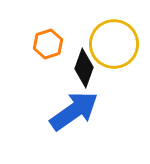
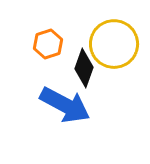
blue arrow: moved 9 px left, 6 px up; rotated 63 degrees clockwise
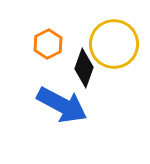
orange hexagon: rotated 8 degrees counterclockwise
blue arrow: moved 3 px left
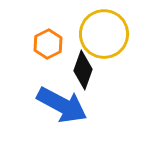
yellow circle: moved 10 px left, 10 px up
black diamond: moved 1 px left, 2 px down
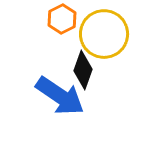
orange hexagon: moved 14 px right, 25 px up
blue arrow: moved 2 px left, 9 px up; rotated 6 degrees clockwise
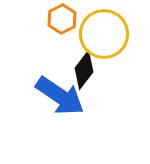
black diamond: moved 1 px right; rotated 18 degrees clockwise
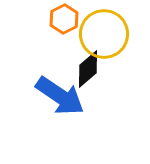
orange hexagon: moved 2 px right
black diamond: moved 4 px right, 1 px up; rotated 12 degrees clockwise
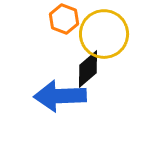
orange hexagon: rotated 12 degrees counterclockwise
blue arrow: rotated 144 degrees clockwise
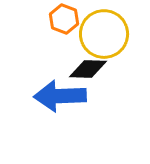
black diamond: rotated 42 degrees clockwise
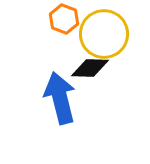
black diamond: moved 2 px right, 1 px up
blue arrow: moved 2 px down; rotated 78 degrees clockwise
